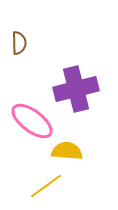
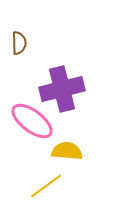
purple cross: moved 14 px left
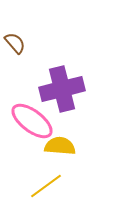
brown semicircle: moved 4 px left; rotated 40 degrees counterclockwise
yellow semicircle: moved 7 px left, 5 px up
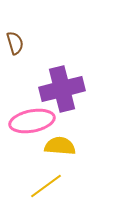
brown semicircle: rotated 25 degrees clockwise
pink ellipse: rotated 48 degrees counterclockwise
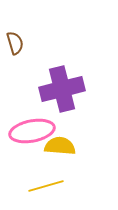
pink ellipse: moved 10 px down
yellow line: rotated 20 degrees clockwise
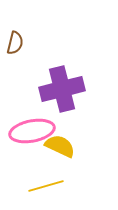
brown semicircle: rotated 30 degrees clockwise
yellow semicircle: rotated 20 degrees clockwise
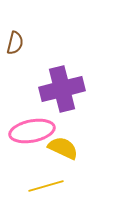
yellow semicircle: moved 3 px right, 2 px down
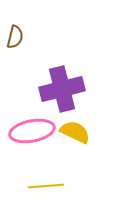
brown semicircle: moved 6 px up
yellow semicircle: moved 12 px right, 16 px up
yellow line: rotated 12 degrees clockwise
